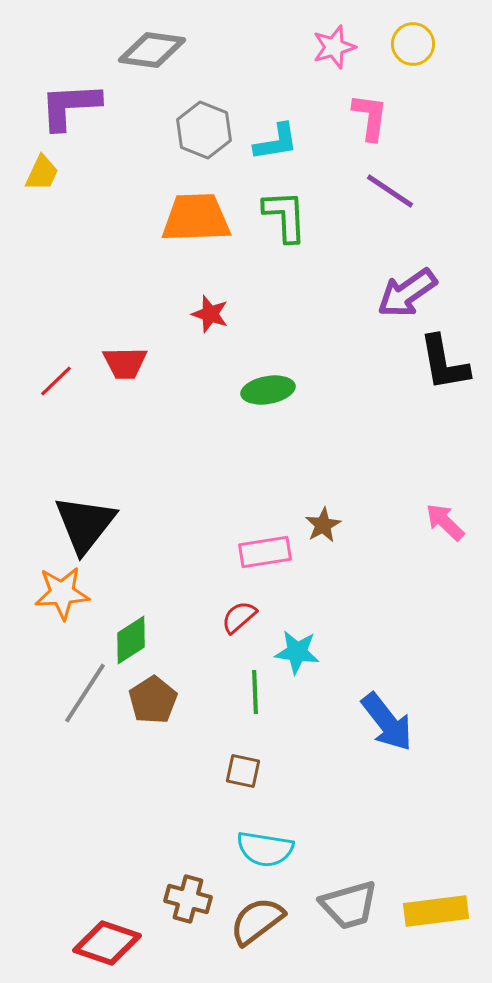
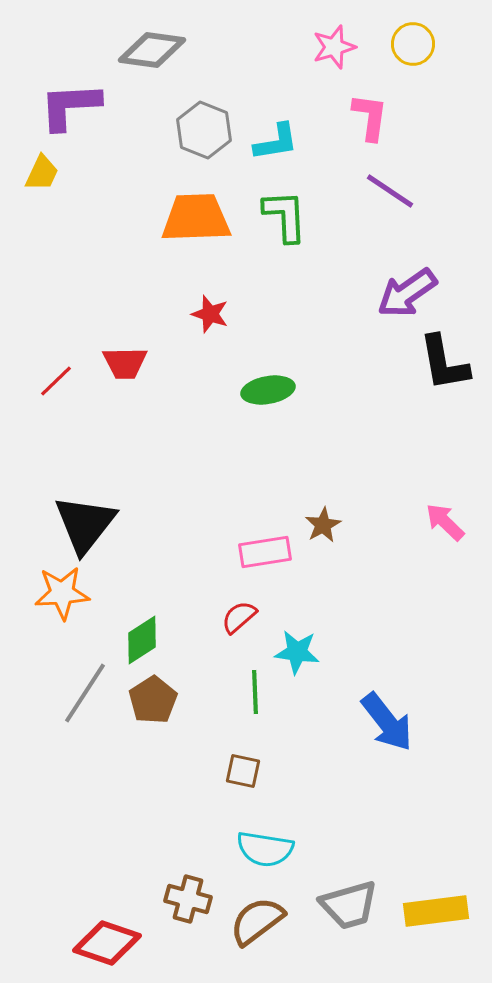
green diamond: moved 11 px right
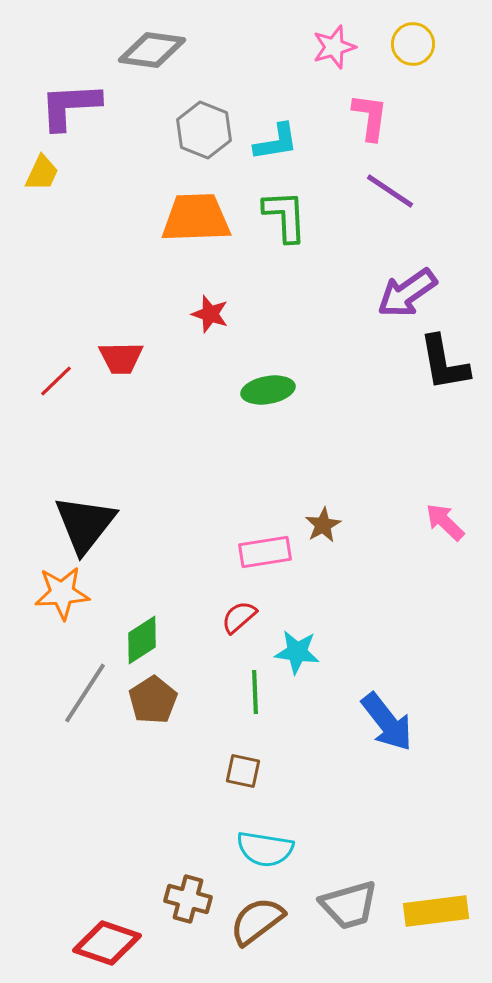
red trapezoid: moved 4 px left, 5 px up
